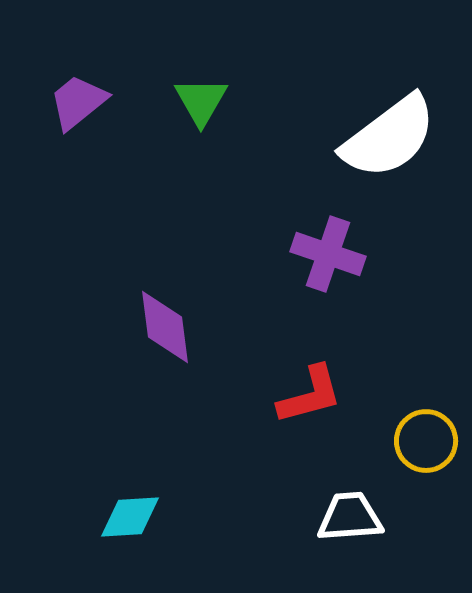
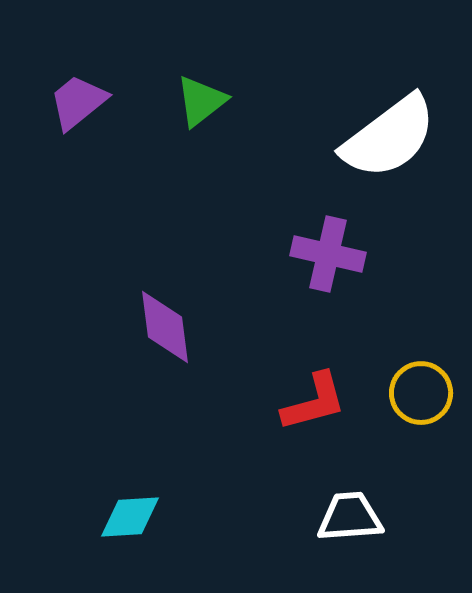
green triangle: rotated 22 degrees clockwise
purple cross: rotated 6 degrees counterclockwise
red L-shape: moved 4 px right, 7 px down
yellow circle: moved 5 px left, 48 px up
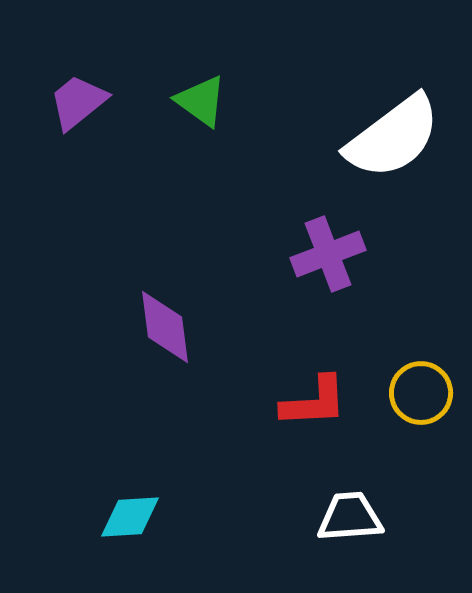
green triangle: rotated 46 degrees counterclockwise
white semicircle: moved 4 px right
purple cross: rotated 34 degrees counterclockwise
red L-shape: rotated 12 degrees clockwise
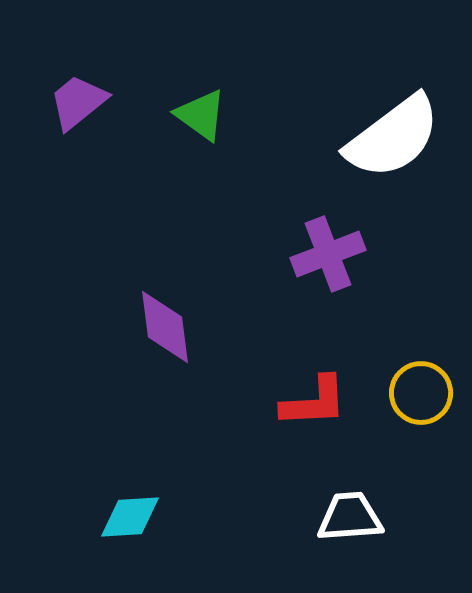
green triangle: moved 14 px down
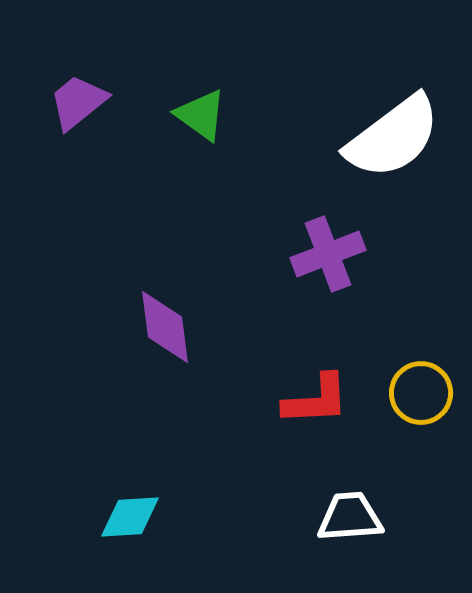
red L-shape: moved 2 px right, 2 px up
